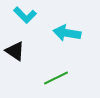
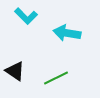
cyan L-shape: moved 1 px right, 1 px down
black triangle: moved 20 px down
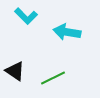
cyan arrow: moved 1 px up
green line: moved 3 px left
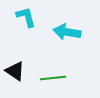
cyan L-shape: moved 1 px down; rotated 150 degrees counterclockwise
green line: rotated 20 degrees clockwise
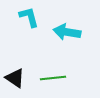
cyan L-shape: moved 3 px right
black triangle: moved 7 px down
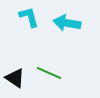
cyan arrow: moved 9 px up
green line: moved 4 px left, 5 px up; rotated 30 degrees clockwise
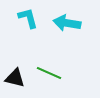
cyan L-shape: moved 1 px left, 1 px down
black triangle: rotated 20 degrees counterclockwise
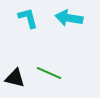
cyan arrow: moved 2 px right, 5 px up
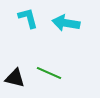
cyan arrow: moved 3 px left, 5 px down
